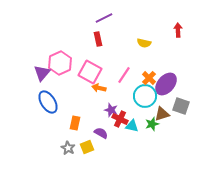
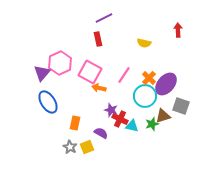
brown triangle: moved 1 px right, 2 px down
gray star: moved 2 px right, 1 px up
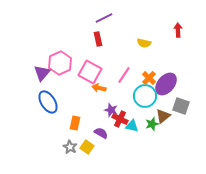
brown triangle: rotated 21 degrees counterclockwise
yellow square: rotated 32 degrees counterclockwise
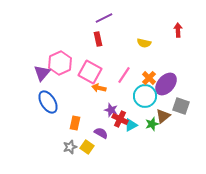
cyan triangle: moved 1 px left, 1 px up; rotated 40 degrees counterclockwise
gray star: rotated 24 degrees clockwise
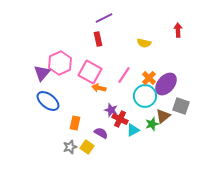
blue ellipse: moved 1 px up; rotated 20 degrees counterclockwise
cyan triangle: moved 2 px right, 5 px down
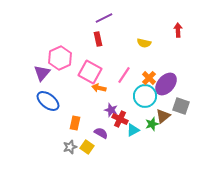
pink hexagon: moved 5 px up
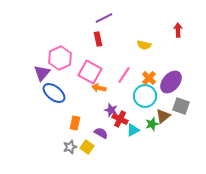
yellow semicircle: moved 2 px down
purple ellipse: moved 5 px right, 2 px up
blue ellipse: moved 6 px right, 8 px up
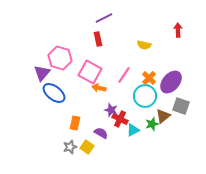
pink hexagon: rotated 20 degrees counterclockwise
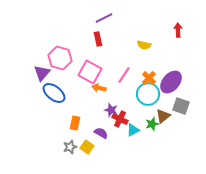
cyan circle: moved 3 px right, 2 px up
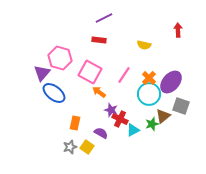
red rectangle: moved 1 px right, 1 px down; rotated 72 degrees counterclockwise
orange arrow: moved 4 px down; rotated 24 degrees clockwise
cyan circle: moved 1 px right
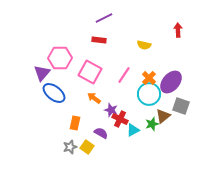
pink hexagon: rotated 15 degrees counterclockwise
orange arrow: moved 5 px left, 6 px down
